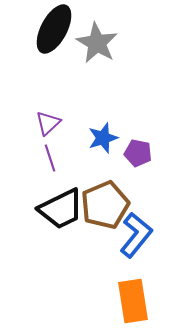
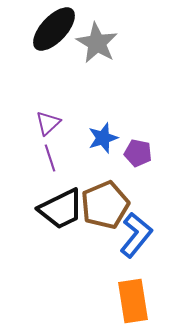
black ellipse: rotated 15 degrees clockwise
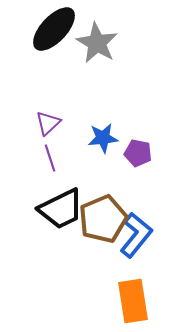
blue star: rotated 12 degrees clockwise
brown pentagon: moved 2 px left, 14 px down
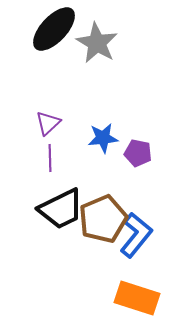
purple line: rotated 16 degrees clockwise
orange rectangle: moved 4 px right, 3 px up; rotated 63 degrees counterclockwise
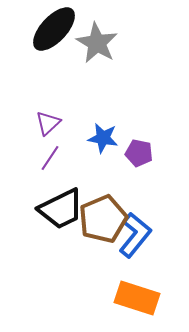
blue star: rotated 16 degrees clockwise
purple pentagon: moved 1 px right
purple line: rotated 36 degrees clockwise
blue L-shape: moved 1 px left
